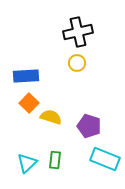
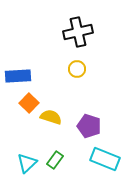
yellow circle: moved 6 px down
blue rectangle: moved 8 px left
green rectangle: rotated 30 degrees clockwise
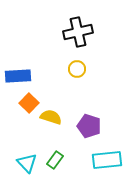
cyan rectangle: moved 2 px right, 1 px down; rotated 28 degrees counterclockwise
cyan triangle: rotated 30 degrees counterclockwise
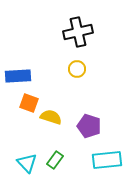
orange square: rotated 24 degrees counterclockwise
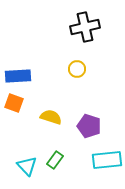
black cross: moved 7 px right, 5 px up
orange square: moved 15 px left
cyan triangle: moved 3 px down
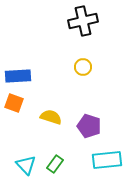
black cross: moved 2 px left, 6 px up
yellow circle: moved 6 px right, 2 px up
green rectangle: moved 4 px down
cyan triangle: moved 1 px left, 1 px up
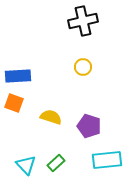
green rectangle: moved 1 px right, 1 px up; rotated 12 degrees clockwise
